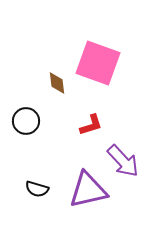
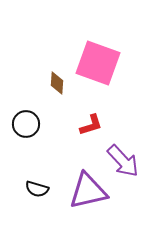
brown diamond: rotated 10 degrees clockwise
black circle: moved 3 px down
purple triangle: moved 1 px down
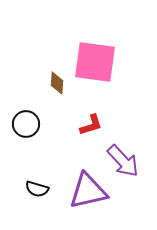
pink square: moved 3 px left, 1 px up; rotated 12 degrees counterclockwise
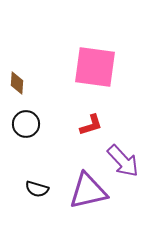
pink square: moved 5 px down
brown diamond: moved 40 px left
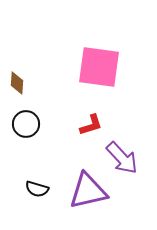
pink square: moved 4 px right
purple arrow: moved 1 px left, 3 px up
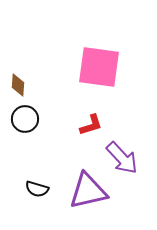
brown diamond: moved 1 px right, 2 px down
black circle: moved 1 px left, 5 px up
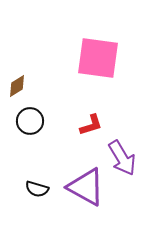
pink square: moved 1 px left, 9 px up
brown diamond: moved 1 px left, 1 px down; rotated 55 degrees clockwise
black circle: moved 5 px right, 2 px down
purple arrow: rotated 12 degrees clockwise
purple triangle: moved 2 px left, 4 px up; rotated 42 degrees clockwise
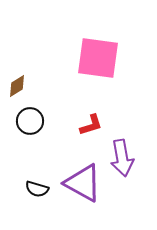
purple arrow: rotated 21 degrees clockwise
purple triangle: moved 3 px left, 4 px up
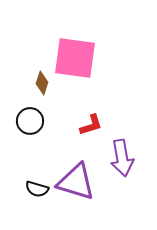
pink square: moved 23 px left
brown diamond: moved 25 px right, 3 px up; rotated 40 degrees counterclockwise
purple triangle: moved 7 px left, 1 px up; rotated 12 degrees counterclockwise
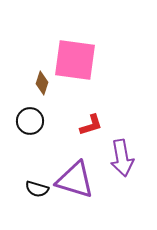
pink square: moved 2 px down
purple triangle: moved 1 px left, 2 px up
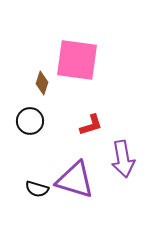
pink square: moved 2 px right
purple arrow: moved 1 px right, 1 px down
